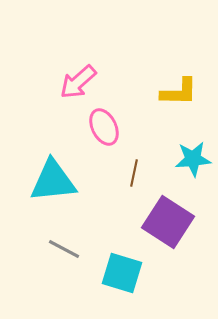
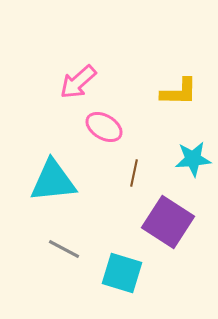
pink ellipse: rotated 33 degrees counterclockwise
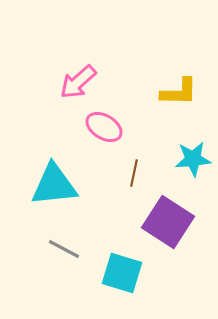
cyan triangle: moved 1 px right, 4 px down
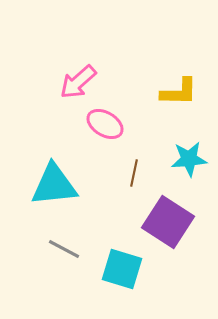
pink ellipse: moved 1 px right, 3 px up
cyan star: moved 4 px left
cyan square: moved 4 px up
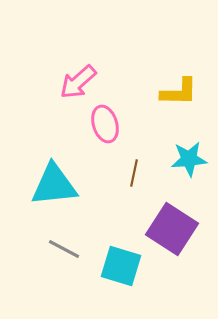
pink ellipse: rotated 42 degrees clockwise
purple square: moved 4 px right, 7 px down
cyan square: moved 1 px left, 3 px up
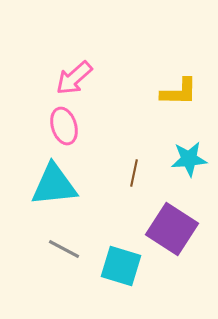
pink arrow: moved 4 px left, 4 px up
pink ellipse: moved 41 px left, 2 px down
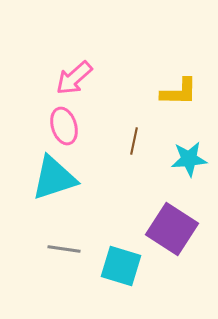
brown line: moved 32 px up
cyan triangle: moved 7 px up; rotated 12 degrees counterclockwise
gray line: rotated 20 degrees counterclockwise
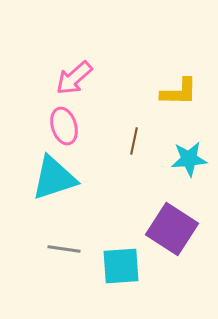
cyan square: rotated 21 degrees counterclockwise
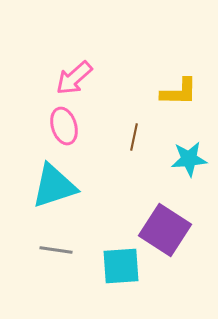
brown line: moved 4 px up
cyan triangle: moved 8 px down
purple square: moved 7 px left, 1 px down
gray line: moved 8 px left, 1 px down
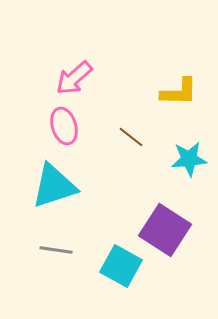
brown line: moved 3 px left; rotated 64 degrees counterclockwise
cyan square: rotated 33 degrees clockwise
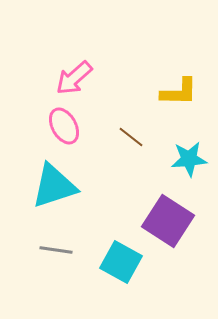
pink ellipse: rotated 12 degrees counterclockwise
purple square: moved 3 px right, 9 px up
cyan square: moved 4 px up
